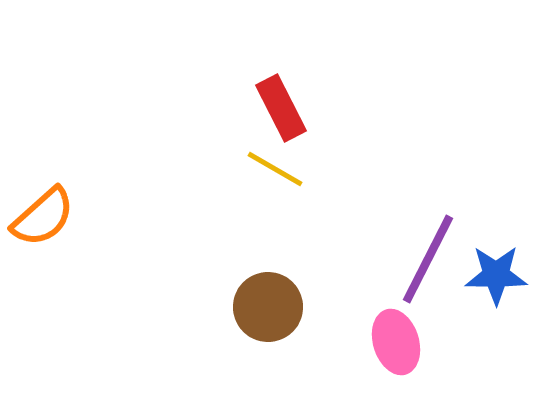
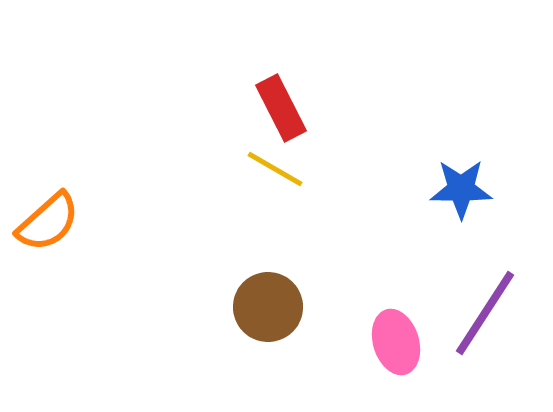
orange semicircle: moved 5 px right, 5 px down
purple line: moved 57 px right, 54 px down; rotated 6 degrees clockwise
blue star: moved 35 px left, 86 px up
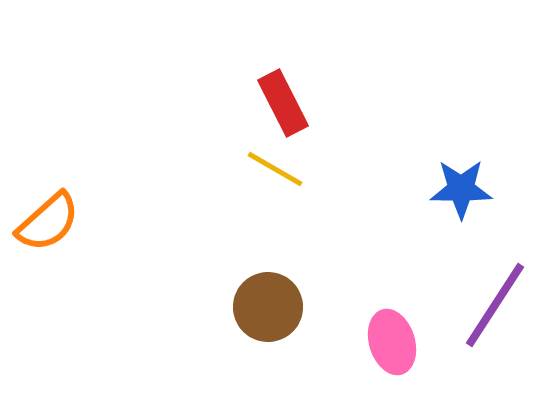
red rectangle: moved 2 px right, 5 px up
purple line: moved 10 px right, 8 px up
pink ellipse: moved 4 px left
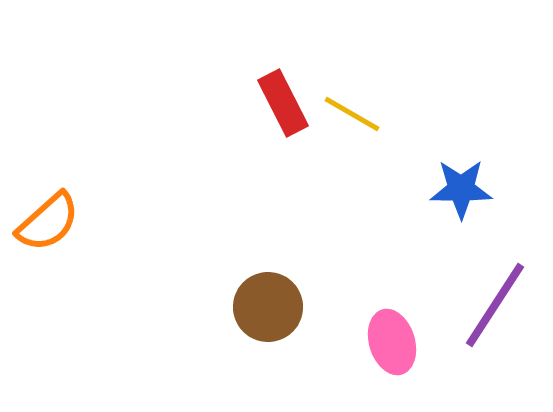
yellow line: moved 77 px right, 55 px up
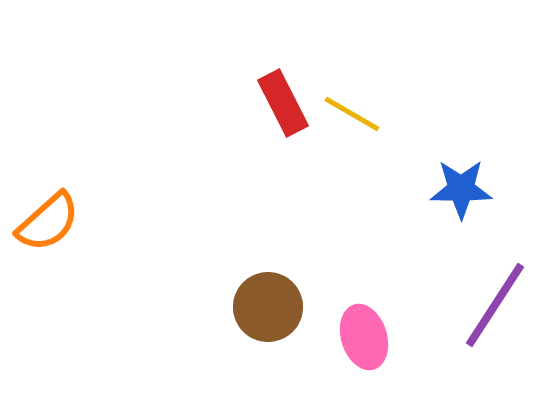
pink ellipse: moved 28 px left, 5 px up
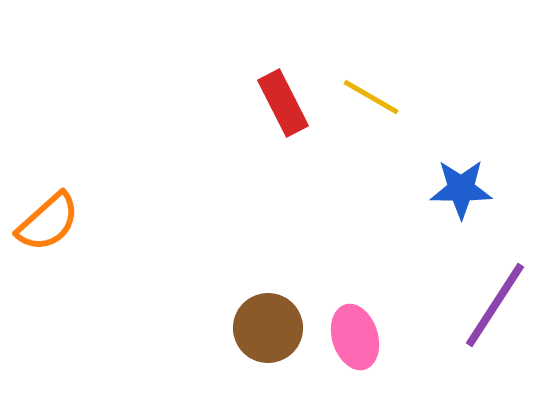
yellow line: moved 19 px right, 17 px up
brown circle: moved 21 px down
pink ellipse: moved 9 px left
